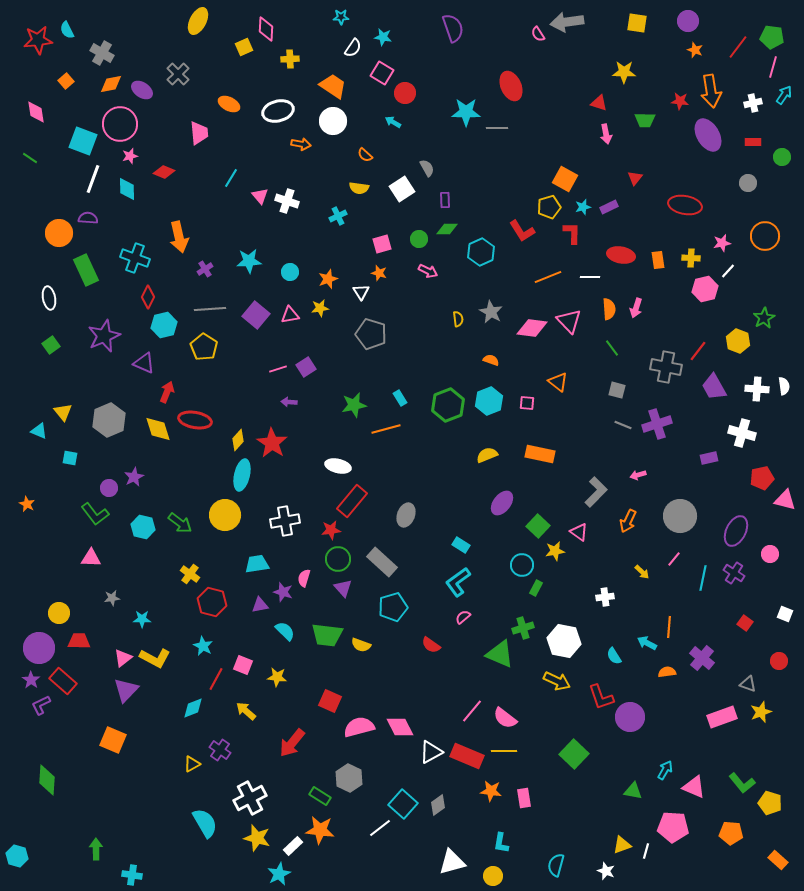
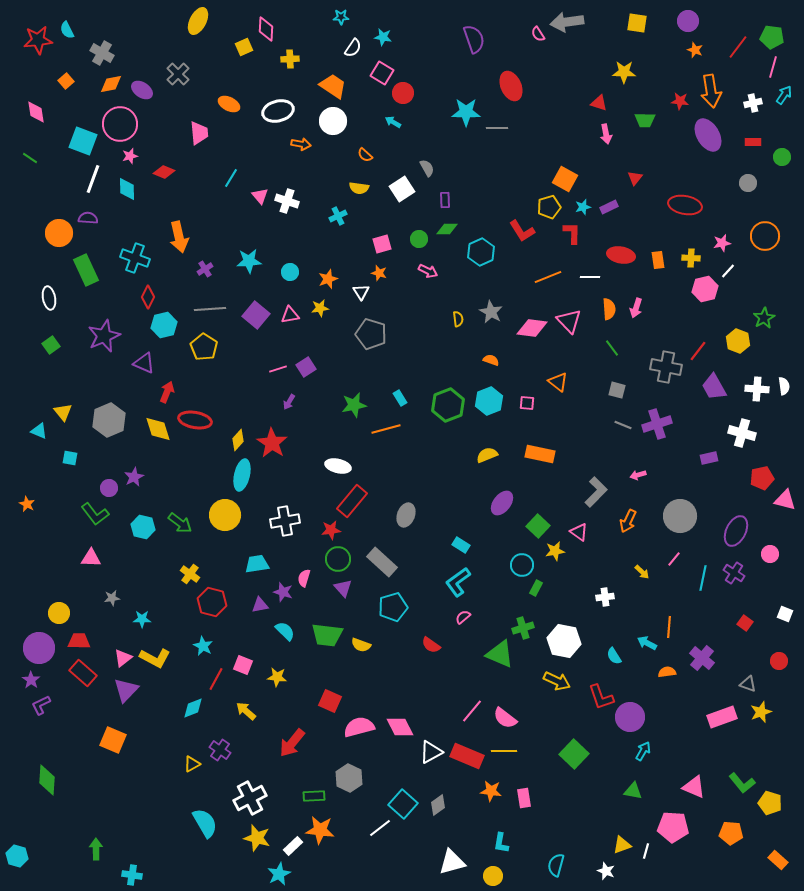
purple semicircle at (453, 28): moved 21 px right, 11 px down
red circle at (405, 93): moved 2 px left
purple arrow at (289, 402): rotated 63 degrees counterclockwise
red rectangle at (63, 681): moved 20 px right, 8 px up
cyan arrow at (665, 770): moved 22 px left, 19 px up
green rectangle at (320, 796): moved 6 px left; rotated 35 degrees counterclockwise
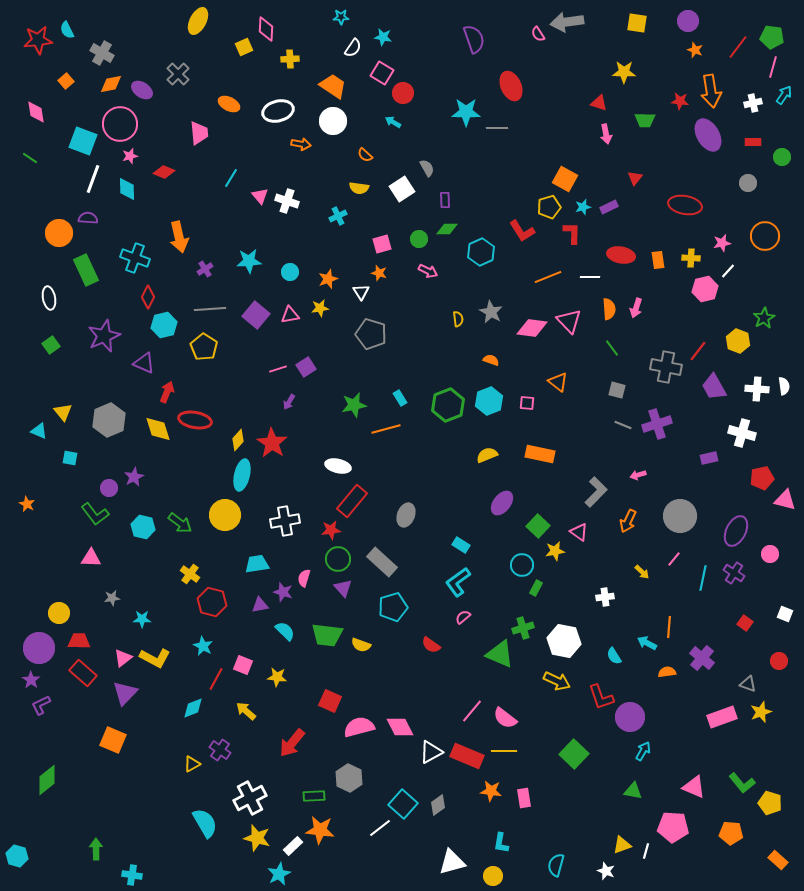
purple triangle at (126, 690): moved 1 px left, 3 px down
green diamond at (47, 780): rotated 48 degrees clockwise
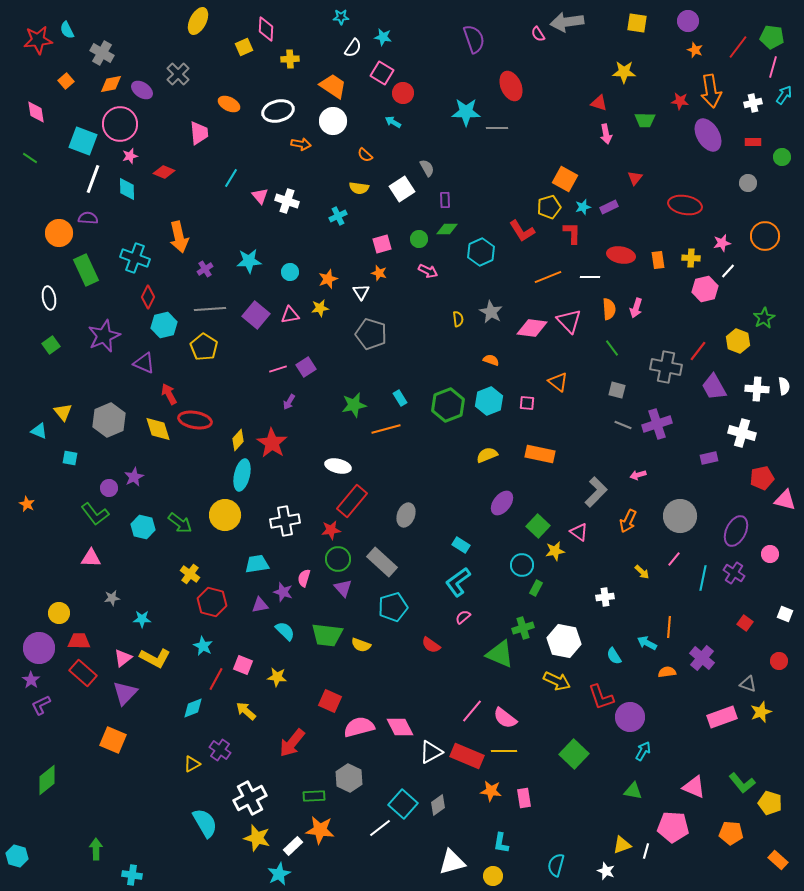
red arrow at (167, 392): moved 2 px right, 2 px down; rotated 50 degrees counterclockwise
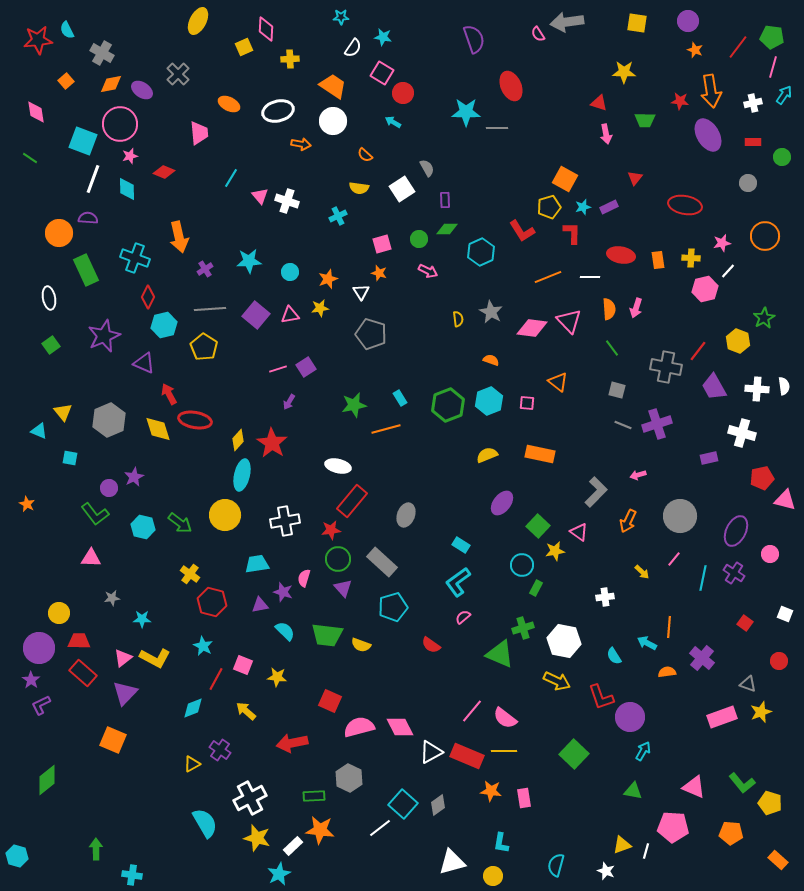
red arrow at (292, 743): rotated 40 degrees clockwise
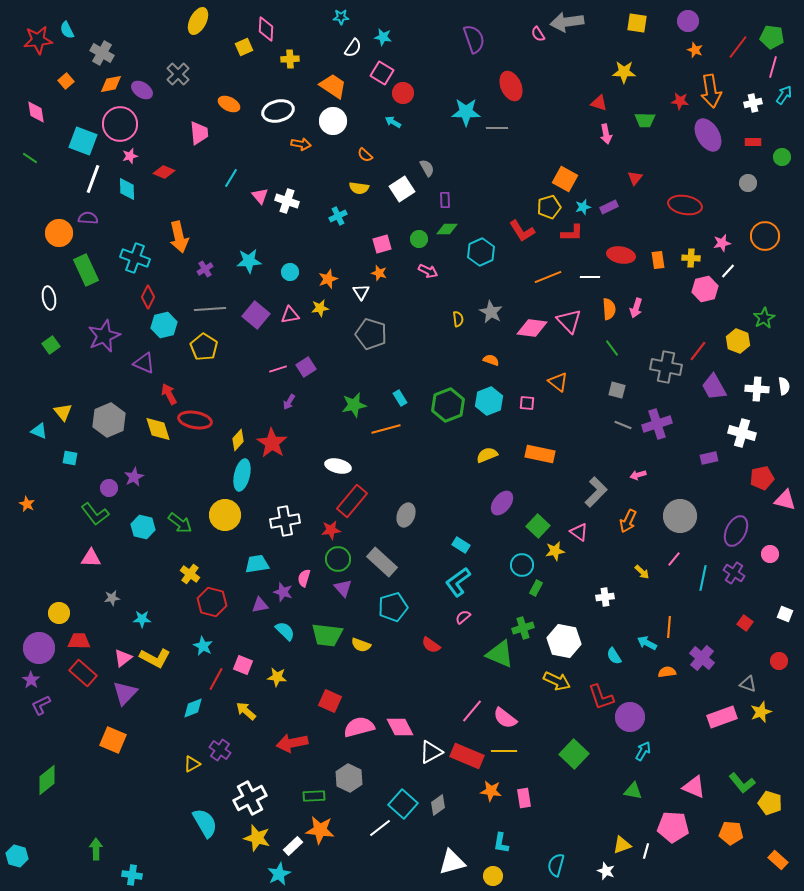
red L-shape at (572, 233): rotated 90 degrees clockwise
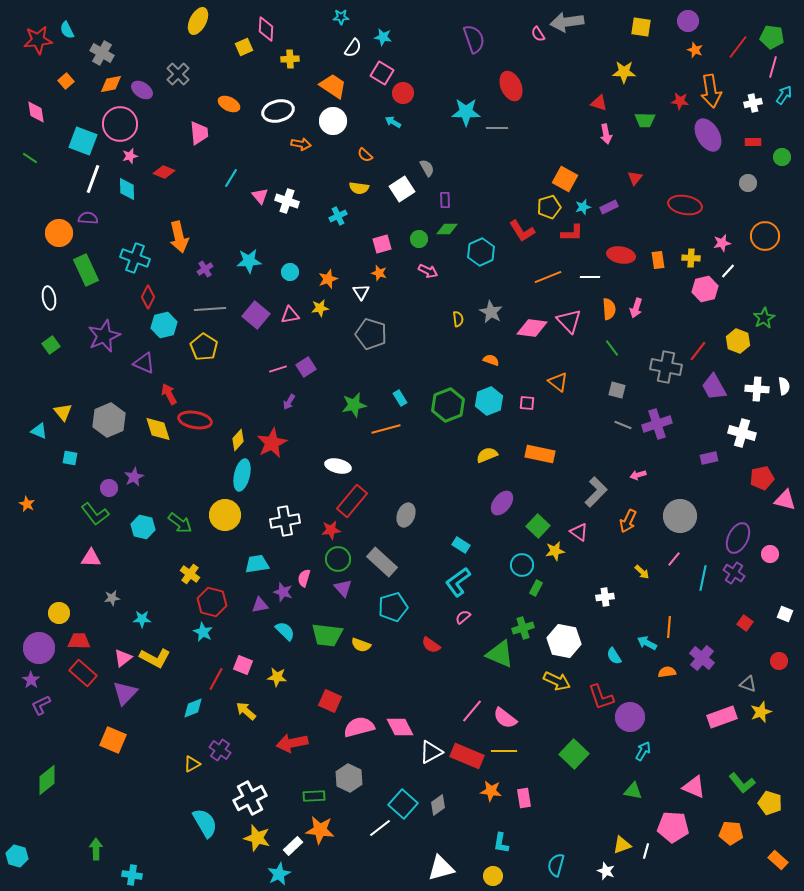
yellow square at (637, 23): moved 4 px right, 4 px down
red star at (272, 443): rotated 12 degrees clockwise
purple ellipse at (736, 531): moved 2 px right, 7 px down
cyan star at (203, 646): moved 14 px up
white triangle at (452, 862): moved 11 px left, 6 px down
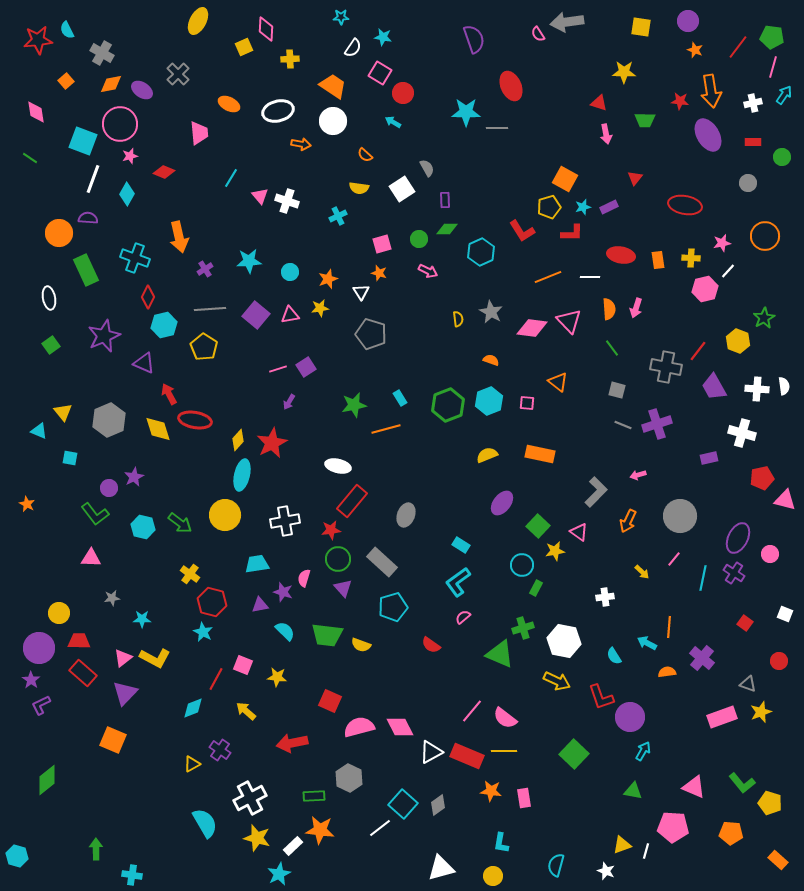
pink square at (382, 73): moved 2 px left
cyan diamond at (127, 189): moved 5 px down; rotated 30 degrees clockwise
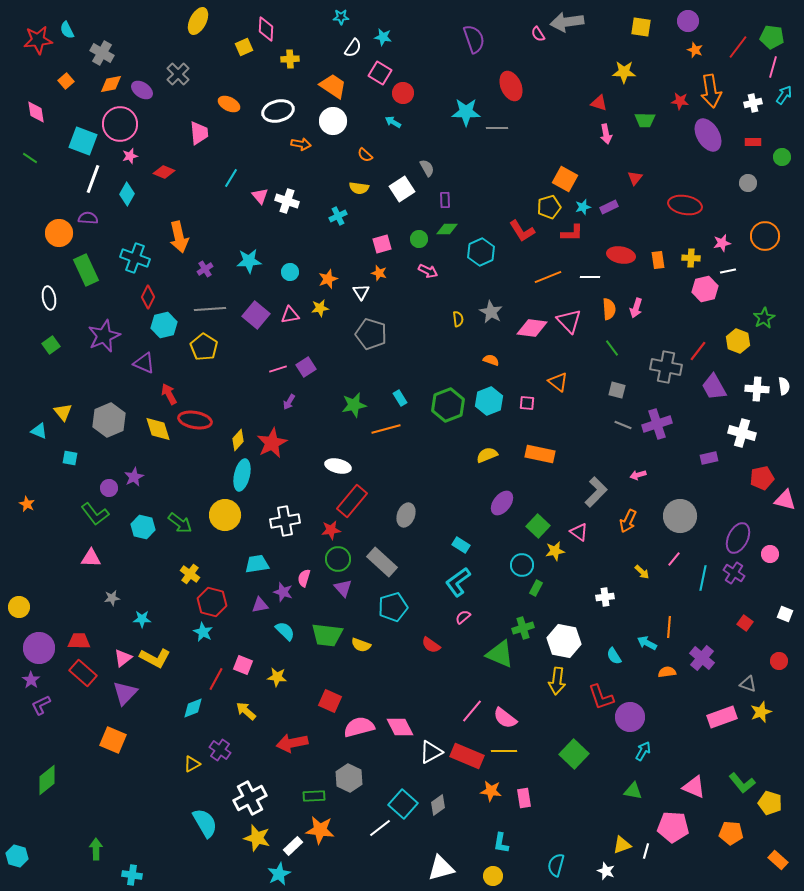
white line at (728, 271): rotated 35 degrees clockwise
yellow circle at (59, 613): moved 40 px left, 6 px up
yellow arrow at (557, 681): rotated 72 degrees clockwise
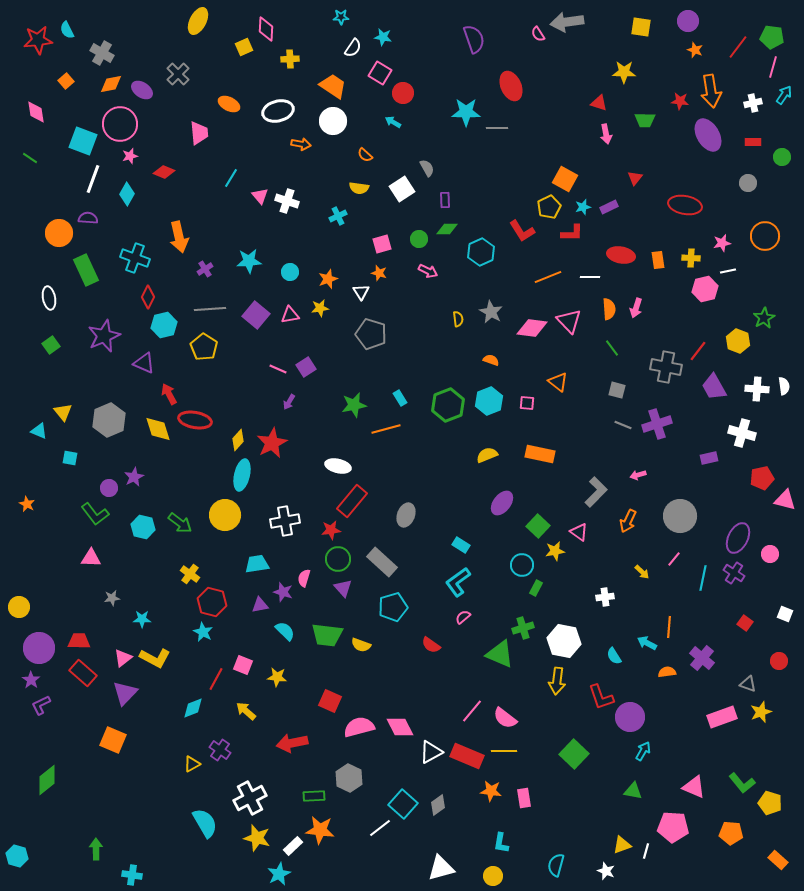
yellow pentagon at (549, 207): rotated 10 degrees counterclockwise
pink line at (278, 369): rotated 42 degrees clockwise
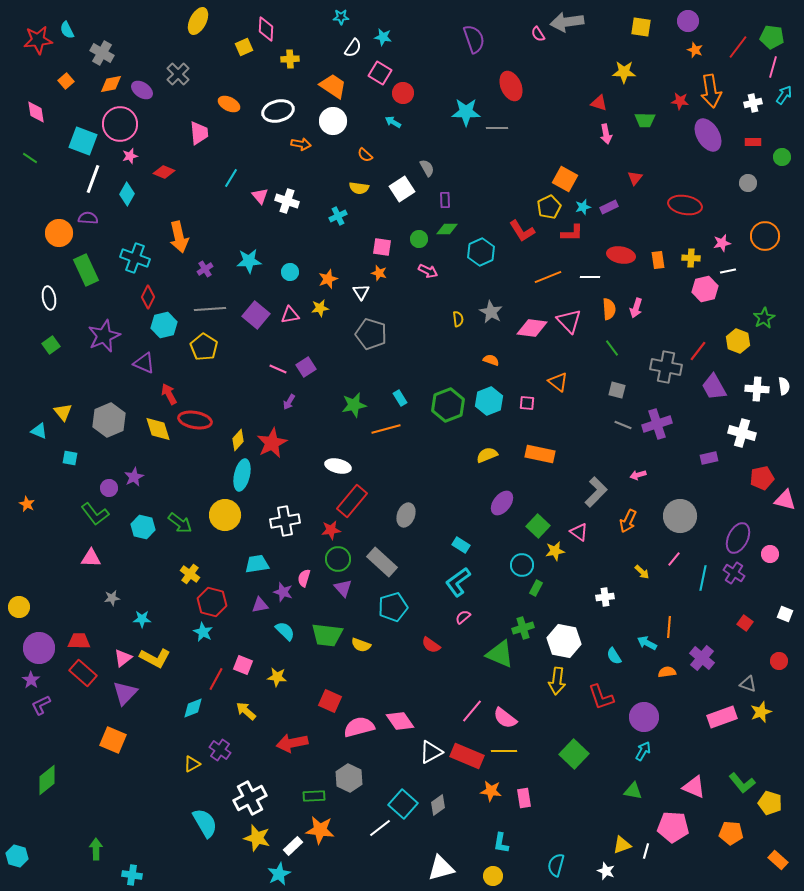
pink square at (382, 244): moved 3 px down; rotated 24 degrees clockwise
purple circle at (630, 717): moved 14 px right
pink diamond at (400, 727): moved 6 px up; rotated 8 degrees counterclockwise
